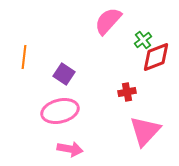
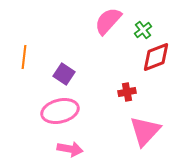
green cross: moved 10 px up
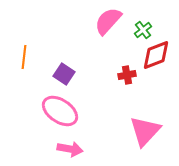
red diamond: moved 2 px up
red cross: moved 17 px up
pink ellipse: rotated 48 degrees clockwise
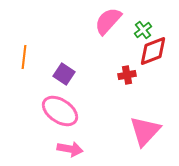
red diamond: moved 3 px left, 4 px up
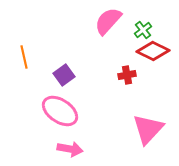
red diamond: rotated 48 degrees clockwise
orange line: rotated 20 degrees counterclockwise
purple square: moved 1 px down; rotated 20 degrees clockwise
pink triangle: moved 3 px right, 2 px up
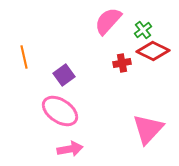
red cross: moved 5 px left, 12 px up
pink arrow: rotated 20 degrees counterclockwise
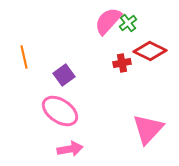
green cross: moved 15 px left, 7 px up
red diamond: moved 3 px left
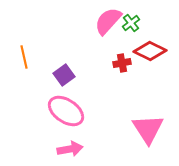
green cross: moved 3 px right
pink ellipse: moved 6 px right
pink triangle: rotated 16 degrees counterclockwise
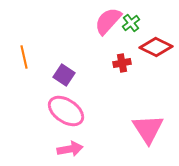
red diamond: moved 6 px right, 4 px up
purple square: rotated 20 degrees counterclockwise
